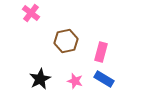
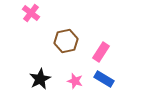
pink rectangle: rotated 18 degrees clockwise
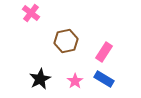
pink rectangle: moved 3 px right
pink star: rotated 21 degrees clockwise
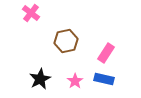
pink rectangle: moved 2 px right, 1 px down
blue rectangle: rotated 18 degrees counterclockwise
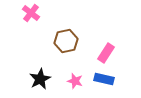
pink star: rotated 21 degrees counterclockwise
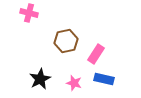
pink cross: moved 2 px left; rotated 24 degrees counterclockwise
pink rectangle: moved 10 px left, 1 px down
pink star: moved 1 px left, 2 px down
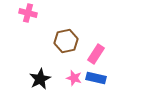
pink cross: moved 1 px left
blue rectangle: moved 8 px left, 1 px up
pink star: moved 5 px up
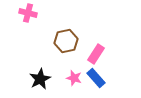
blue rectangle: rotated 36 degrees clockwise
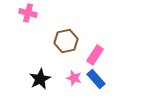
pink rectangle: moved 1 px left, 1 px down
blue rectangle: moved 1 px down
